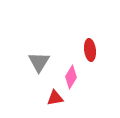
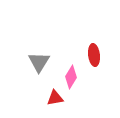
red ellipse: moved 4 px right, 5 px down
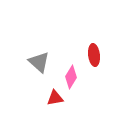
gray triangle: rotated 20 degrees counterclockwise
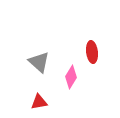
red ellipse: moved 2 px left, 3 px up
red triangle: moved 16 px left, 4 px down
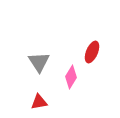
red ellipse: rotated 30 degrees clockwise
gray triangle: rotated 15 degrees clockwise
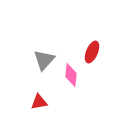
gray triangle: moved 5 px right, 2 px up; rotated 15 degrees clockwise
pink diamond: moved 2 px up; rotated 25 degrees counterclockwise
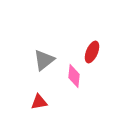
gray triangle: rotated 10 degrees clockwise
pink diamond: moved 3 px right, 1 px down
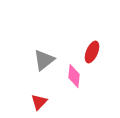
red triangle: rotated 36 degrees counterclockwise
